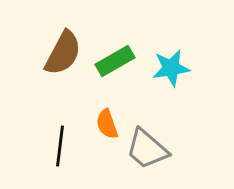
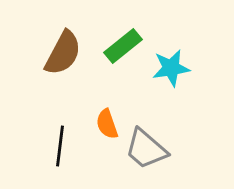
green rectangle: moved 8 px right, 15 px up; rotated 9 degrees counterclockwise
gray trapezoid: moved 1 px left
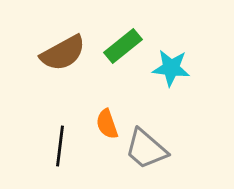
brown semicircle: rotated 33 degrees clockwise
cyan star: rotated 15 degrees clockwise
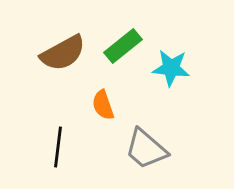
orange semicircle: moved 4 px left, 19 px up
black line: moved 2 px left, 1 px down
